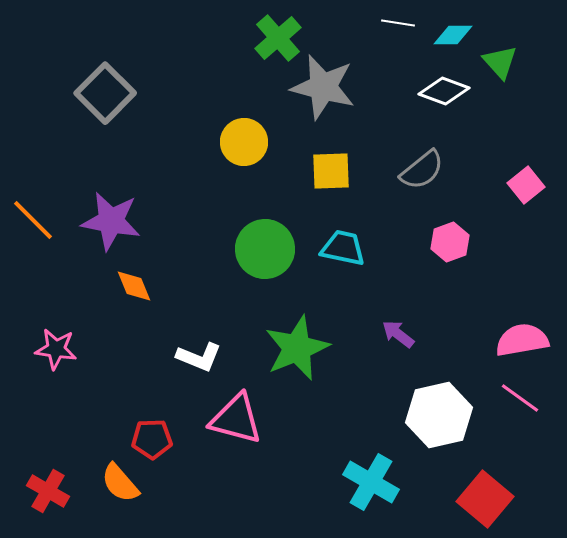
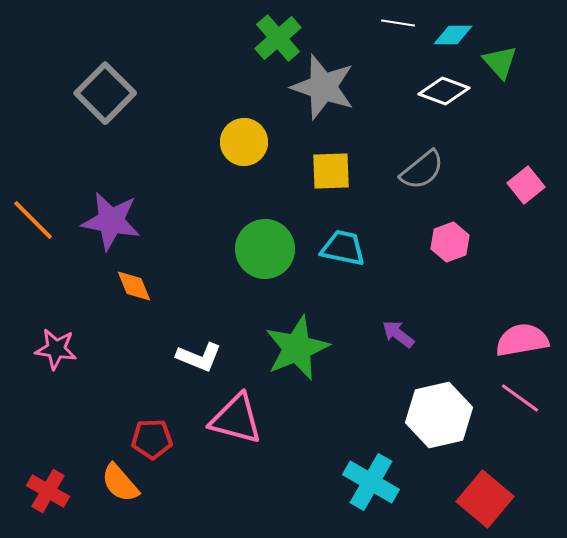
gray star: rotated 4 degrees clockwise
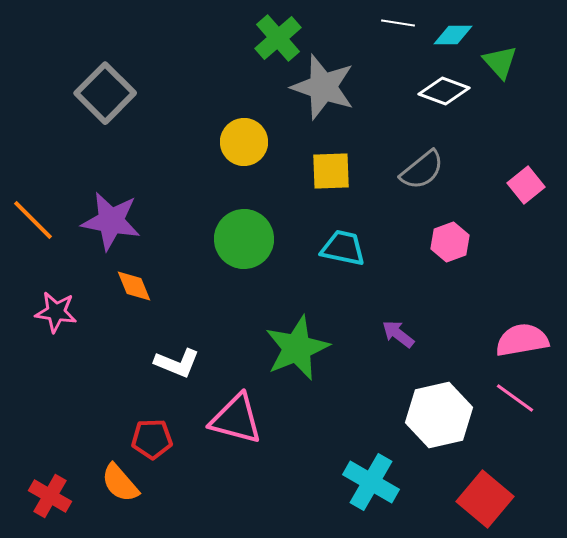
green circle: moved 21 px left, 10 px up
pink star: moved 37 px up
white L-shape: moved 22 px left, 6 px down
pink line: moved 5 px left
red cross: moved 2 px right, 5 px down
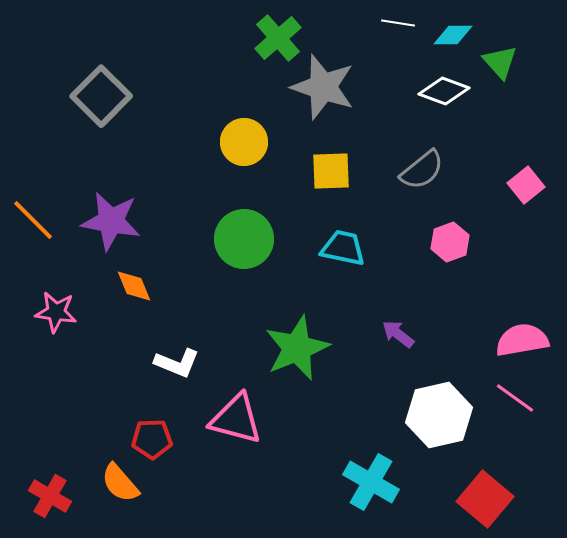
gray square: moved 4 px left, 3 px down
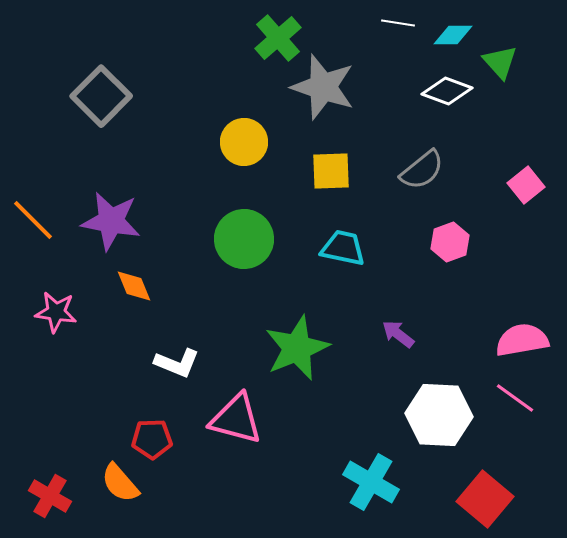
white diamond: moved 3 px right
white hexagon: rotated 16 degrees clockwise
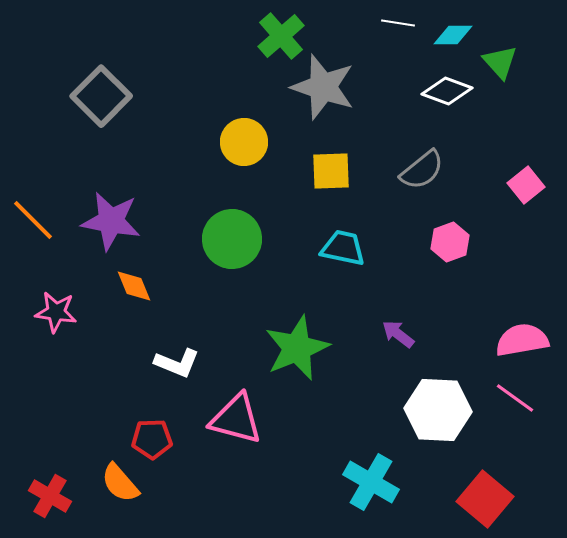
green cross: moved 3 px right, 2 px up
green circle: moved 12 px left
white hexagon: moved 1 px left, 5 px up
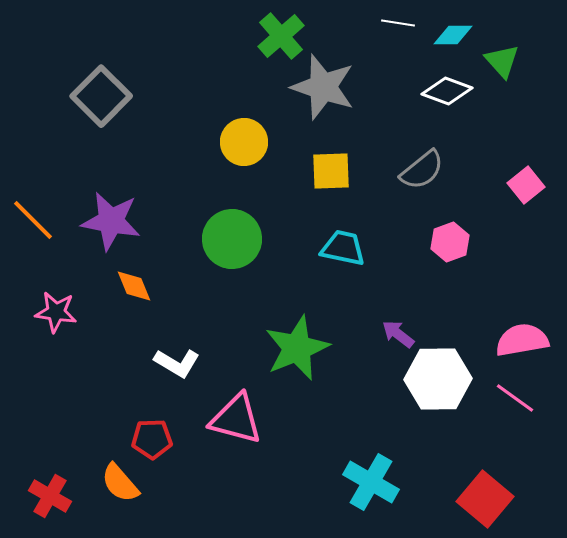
green triangle: moved 2 px right, 1 px up
white L-shape: rotated 9 degrees clockwise
white hexagon: moved 31 px up; rotated 4 degrees counterclockwise
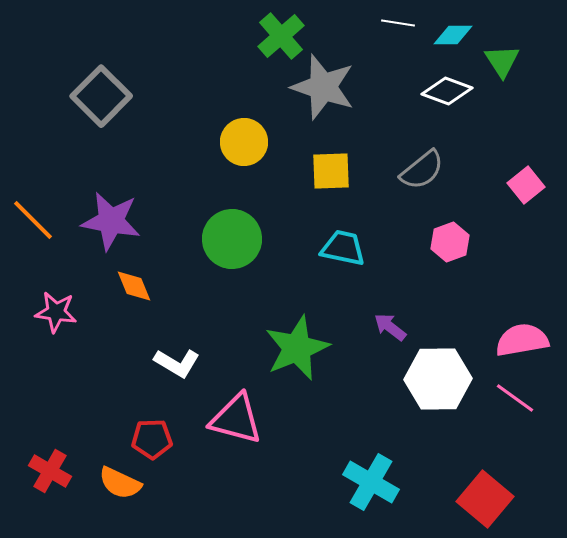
green triangle: rotated 9 degrees clockwise
purple arrow: moved 8 px left, 7 px up
orange semicircle: rotated 24 degrees counterclockwise
red cross: moved 25 px up
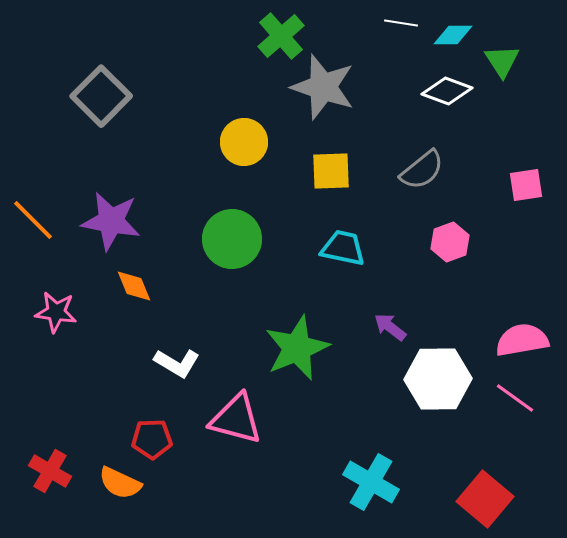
white line: moved 3 px right
pink square: rotated 30 degrees clockwise
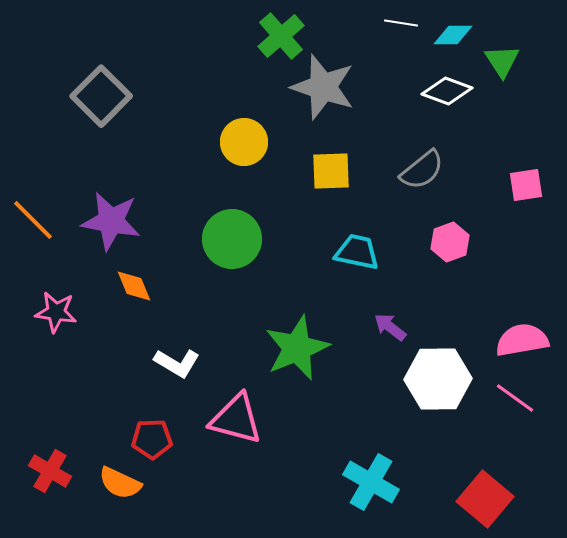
cyan trapezoid: moved 14 px right, 4 px down
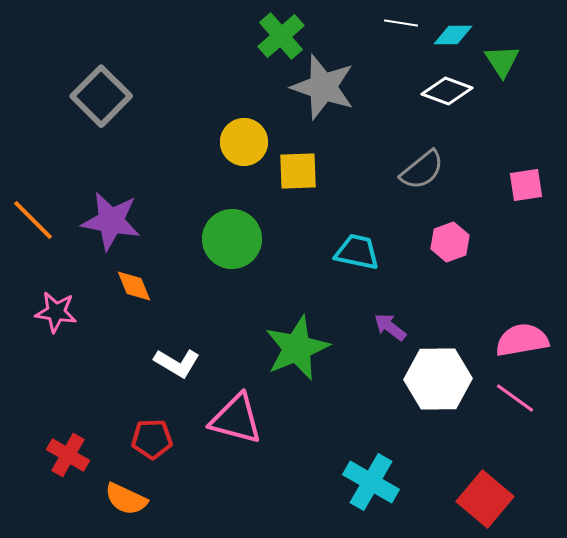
yellow square: moved 33 px left
red cross: moved 18 px right, 16 px up
orange semicircle: moved 6 px right, 16 px down
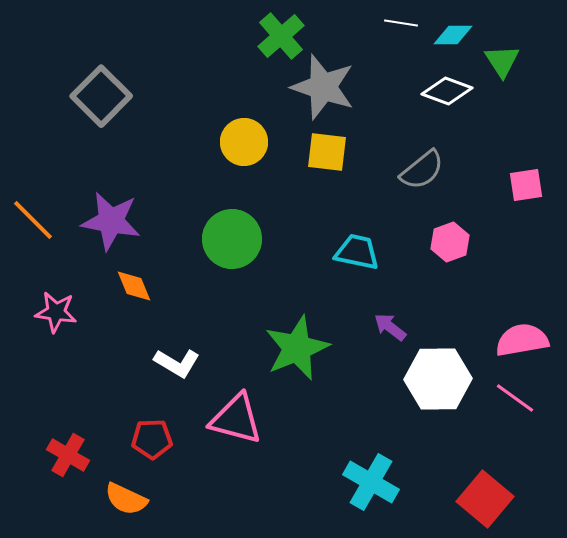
yellow square: moved 29 px right, 19 px up; rotated 9 degrees clockwise
